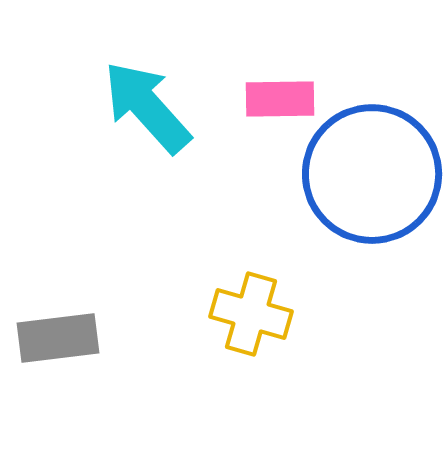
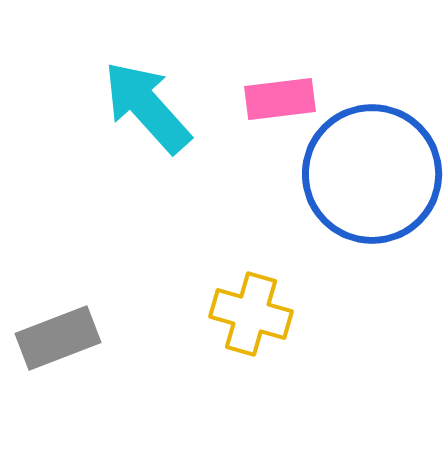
pink rectangle: rotated 6 degrees counterclockwise
gray rectangle: rotated 14 degrees counterclockwise
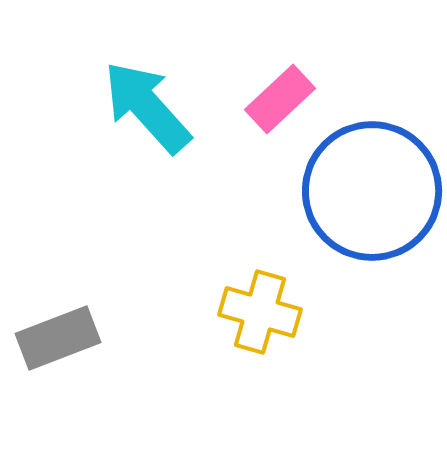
pink rectangle: rotated 36 degrees counterclockwise
blue circle: moved 17 px down
yellow cross: moved 9 px right, 2 px up
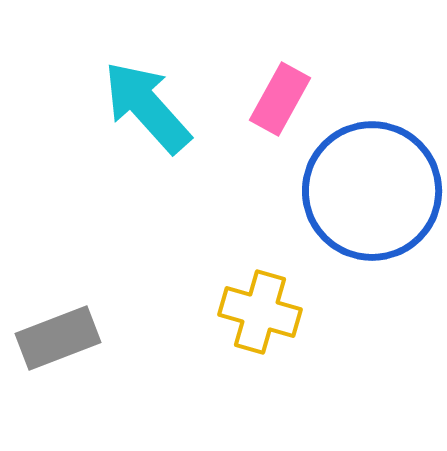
pink rectangle: rotated 18 degrees counterclockwise
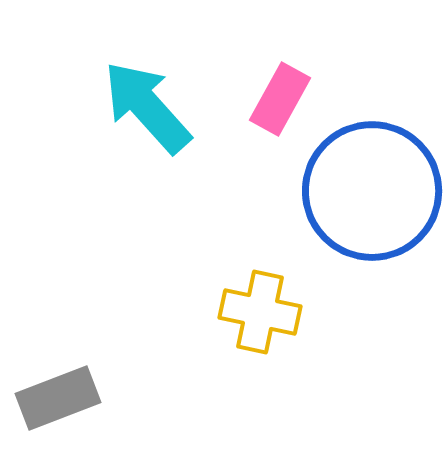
yellow cross: rotated 4 degrees counterclockwise
gray rectangle: moved 60 px down
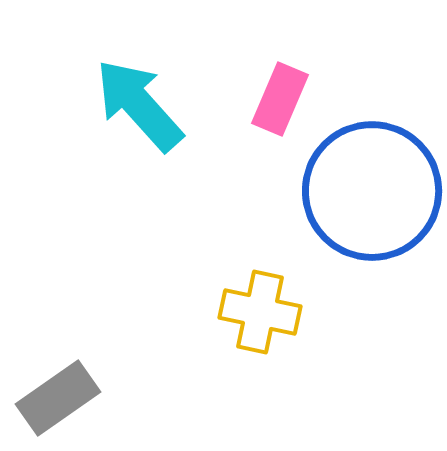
pink rectangle: rotated 6 degrees counterclockwise
cyan arrow: moved 8 px left, 2 px up
gray rectangle: rotated 14 degrees counterclockwise
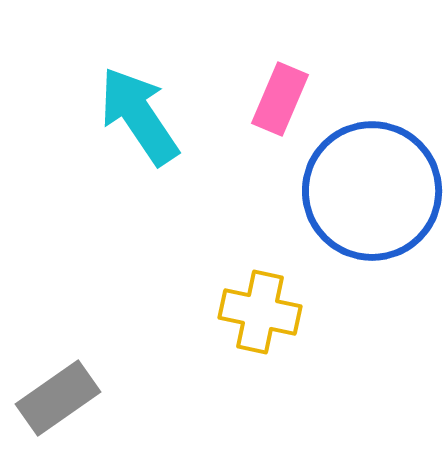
cyan arrow: moved 11 px down; rotated 8 degrees clockwise
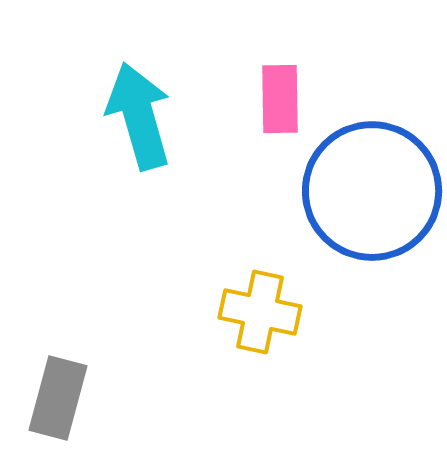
pink rectangle: rotated 24 degrees counterclockwise
cyan arrow: rotated 18 degrees clockwise
gray rectangle: rotated 40 degrees counterclockwise
